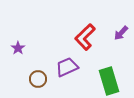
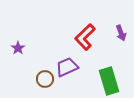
purple arrow: rotated 63 degrees counterclockwise
brown circle: moved 7 px right
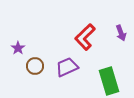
brown circle: moved 10 px left, 13 px up
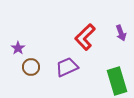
brown circle: moved 4 px left, 1 px down
green rectangle: moved 8 px right
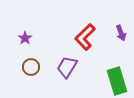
purple star: moved 7 px right, 10 px up
purple trapezoid: rotated 35 degrees counterclockwise
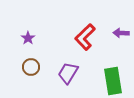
purple arrow: rotated 112 degrees clockwise
purple star: moved 3 px right
purple trapezoid: moved 1 px right, 6 px down
green rectangle: moved 4 px left; rotated 8 degrees clockwise
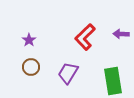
purple arrow: moved 1 px down
purple star: moved 1 px right, 2 px down
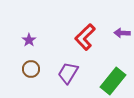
purple arrow: moved 1 px right, 1 px up
brown circle: moved 2 px down
green rectangle: rotated 48 degrees clockwise
